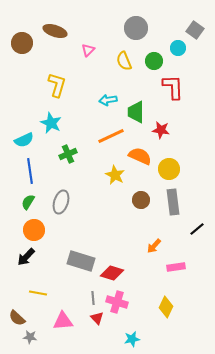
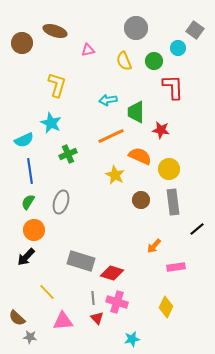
pink triangle at (88, 50): rotated 32 degrees clockwise
yellow line at (38, 293): moved 9 px right, 1 px up; rotated 36 degrees clockwise
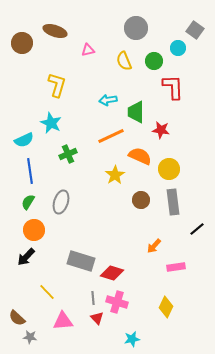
yellow star at (115, 175): rotated 12 degrees clockwise
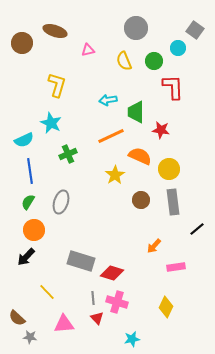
pink triangle at (63, 321): moved 1 px right, 3 px down
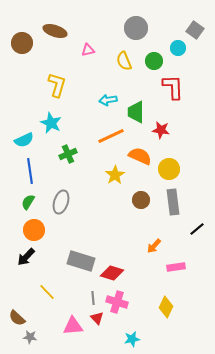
pink triangle at (64, 324): moved 9 px right, 2 px down
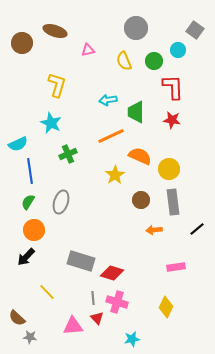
cyan circle at (178, 48): moved 2 px down
red star at (161, 130): moved 11 px right, 10 px up
cyan semicircle at (24, 140): moved 6 px left, 4 px down
orange arrow at (154, 246): moved 16 px up; rotated 42 degrees clockwise
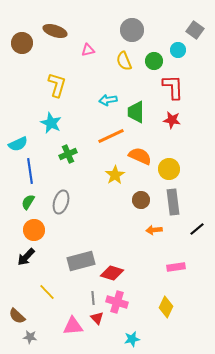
gray circle at (136, 28): moved 4 px left, 2 px down
gray rectangle at (81, 261): rotated 32 degrees counterclockwise
brown semicircle at (17, 318): moved 2 px up
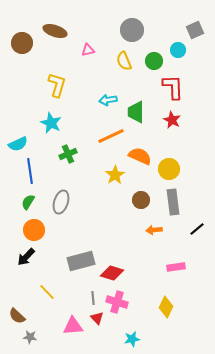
gray square at (195, 30): rotated 30 degrees clockwise
red star at (172, 120): rotated 18 degrees clockwise
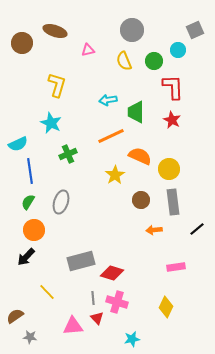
brown semicircle at (17, 316): moved 2 px left; rotated 102 degrees clockwise
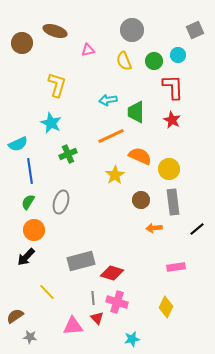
cyan circle at (178, 50): moved 5 px down
orange arrow at (154, 230): moved 2 px up
